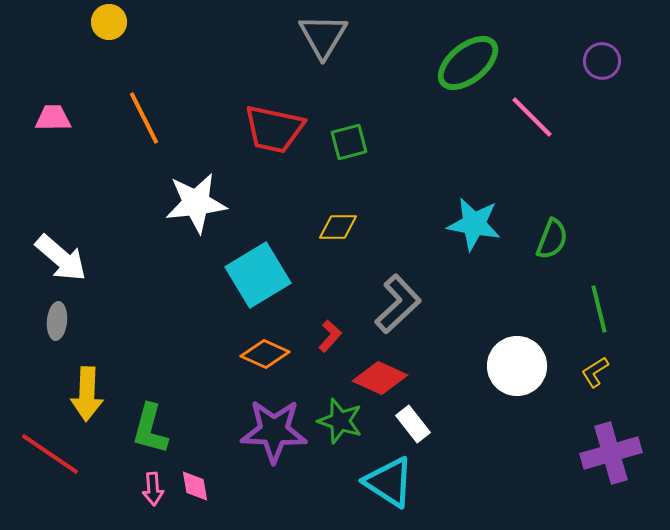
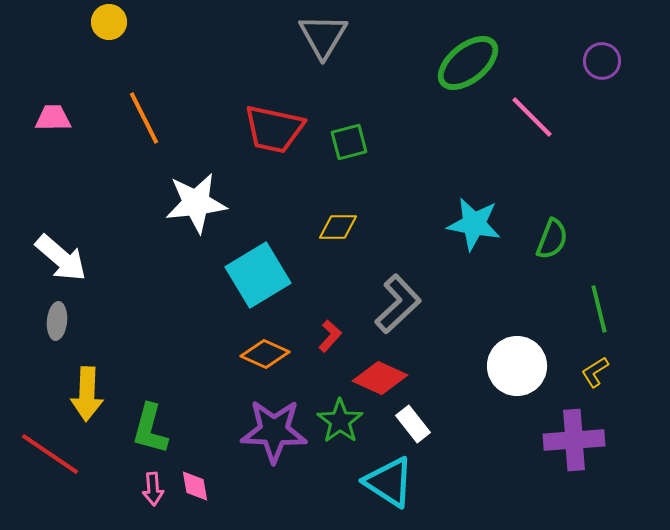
green star: rotated 18 degrees clockwise
purple cross: moved 37 px left, 13 px up; rotated 12 degrees clockwise
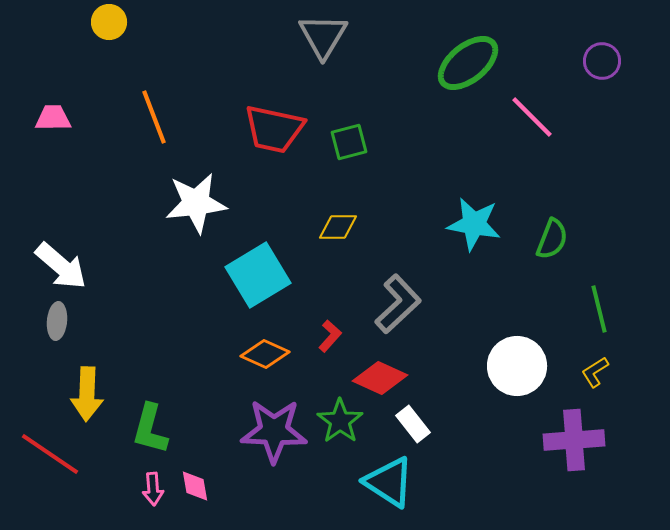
orange line: moved 10 px right, 1 px up; rotated 6 degrees clockwise
white arrow: moved 8 px down
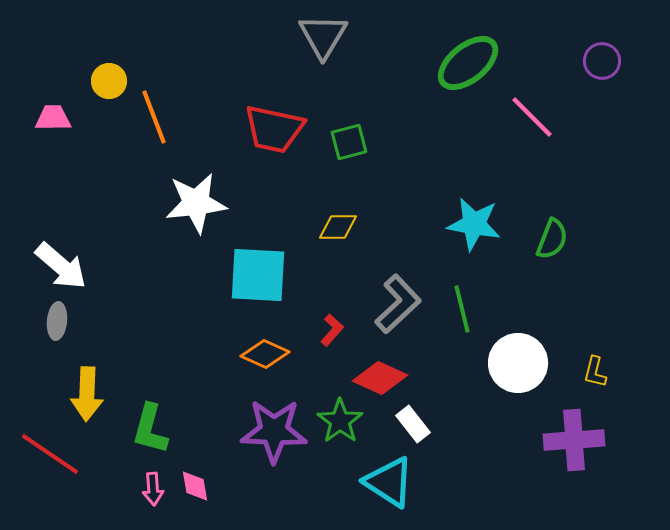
yellow circle: moved 59 px down
cyan square: rotated 34 degrees clockwise
green line: moved 137 px left
red L-shape: moved 2 px right, 6 px up
white circle: moved 1 px right, 3 px up
yellow L-shape: rotated 44 degrees counterclockwise
